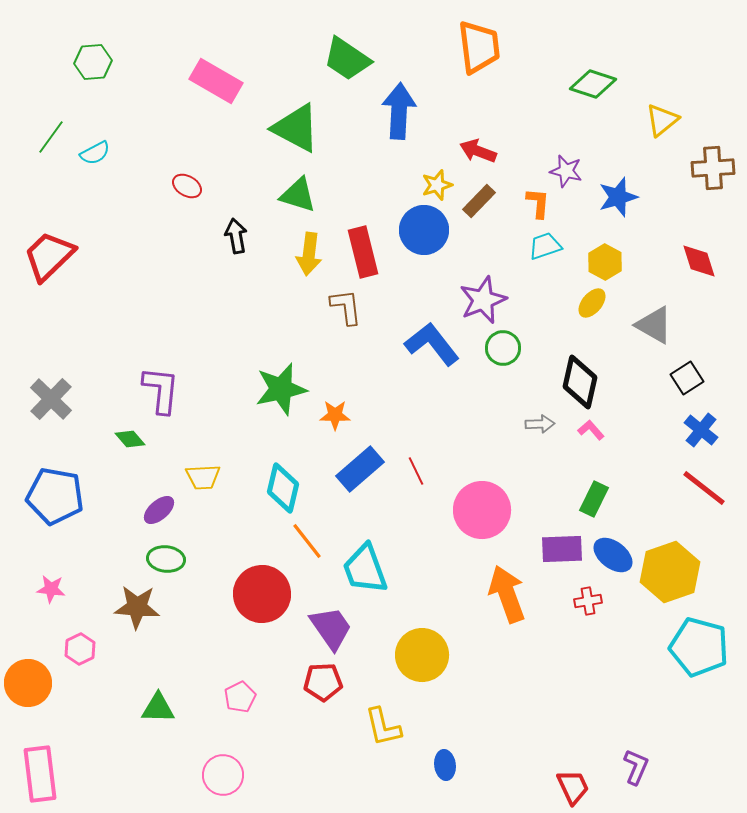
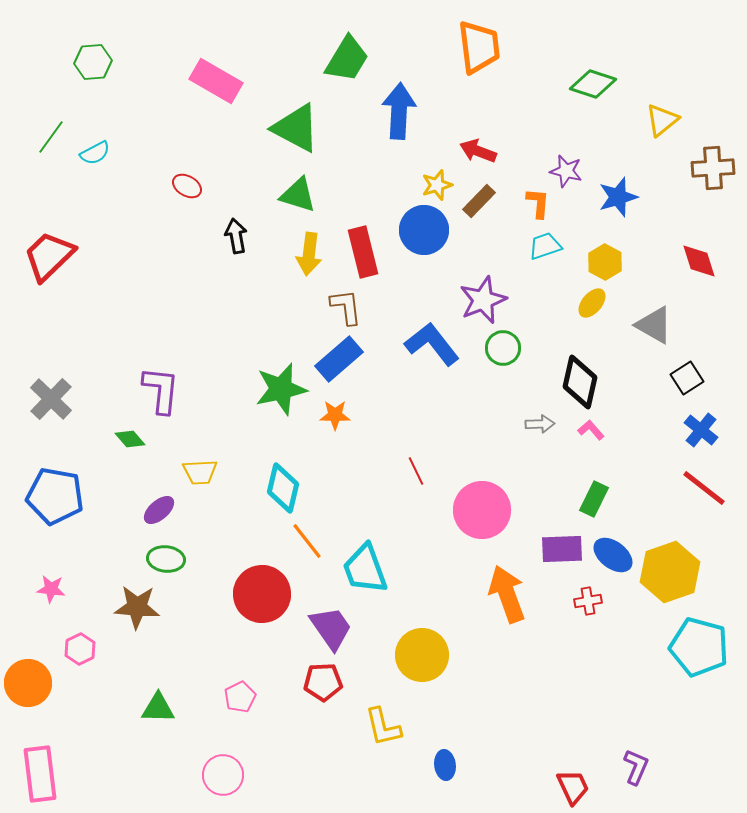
green trapezoid at (347, 59): rotated 93 degrees counterclockwise
blue rectangle at (360, 469): moved 21 px left, 110 px up
yellow trapezoid at (203, 477): moved 3 px left, 5 px up
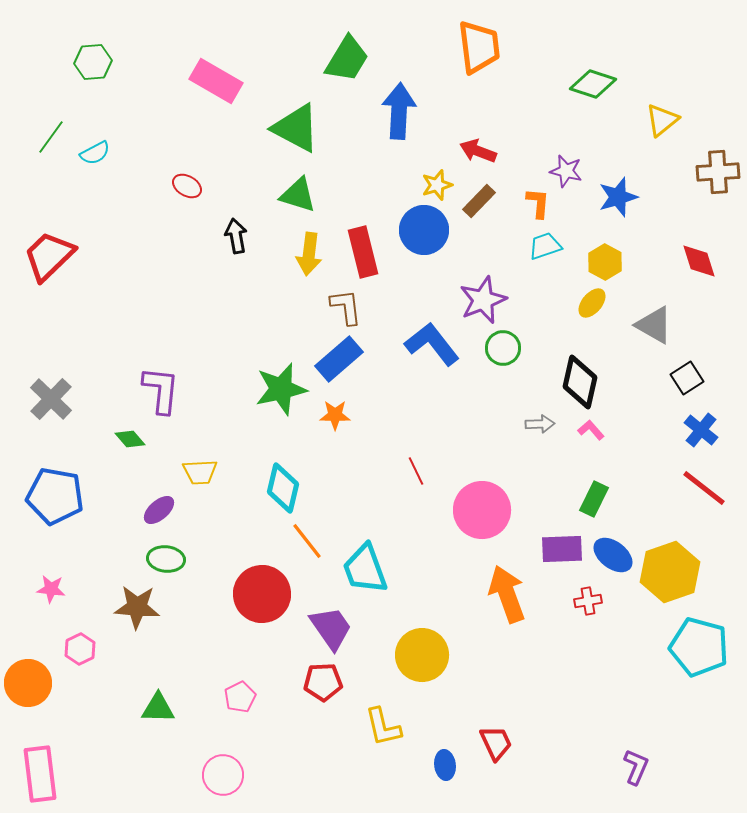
brown cross at (713, 168): moved 5 px right, 4 px down
red trapezoid at (573, 787): moved 77 px left, 44 px up
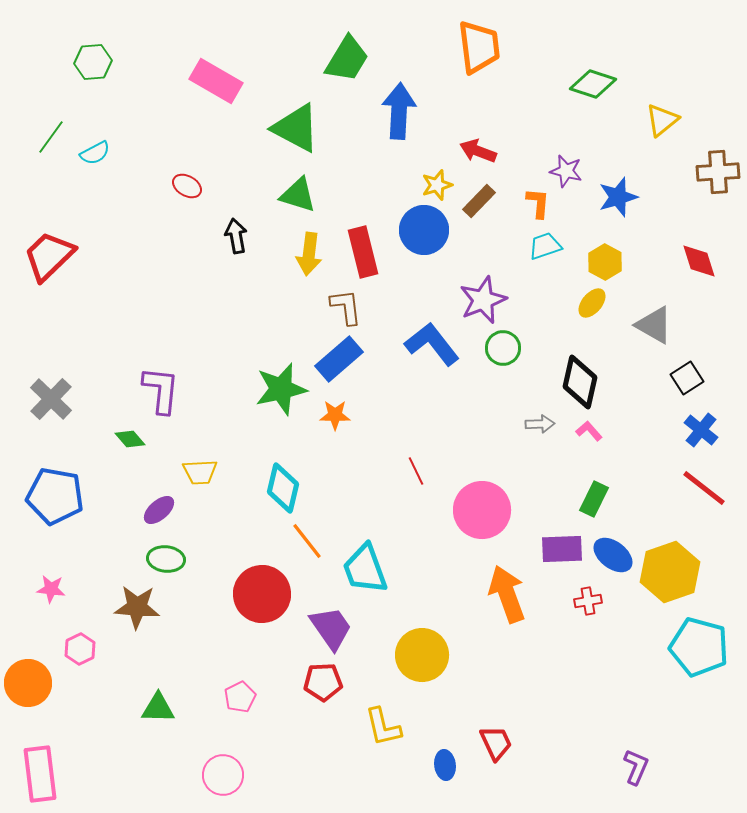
pink L-shape at (591, 430): moved 2 px left, 1 px down
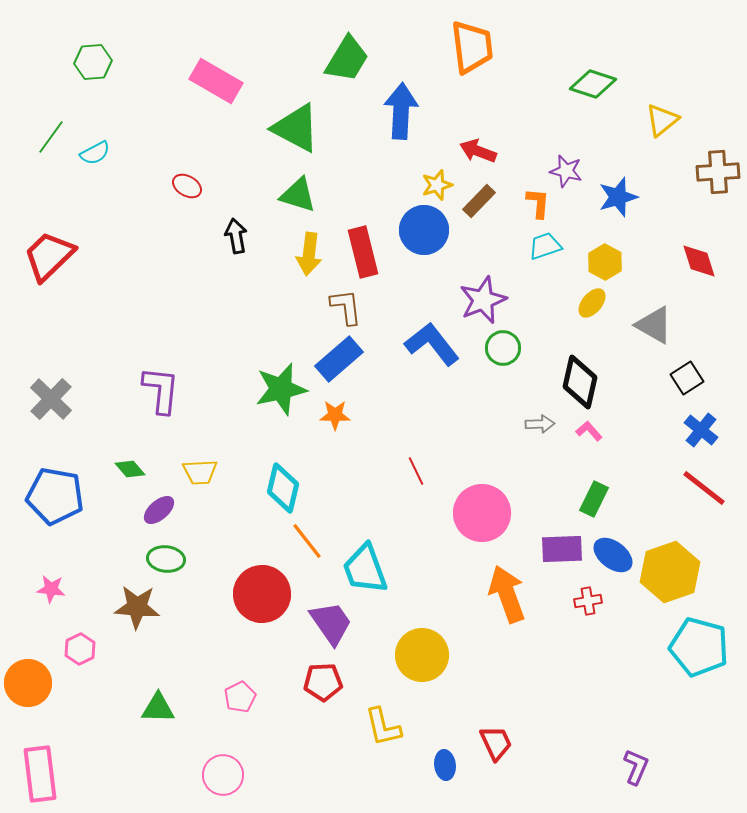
orange trapezoid at (479, 47): moved 7 px left
blue arrow at (399, 111): moved 2 px right
green diamond at (130, 439): moved 30 px down
pink circle at (482, 510): moved 3 px down
purple trapezoid at (331, 628): moved 5 px up
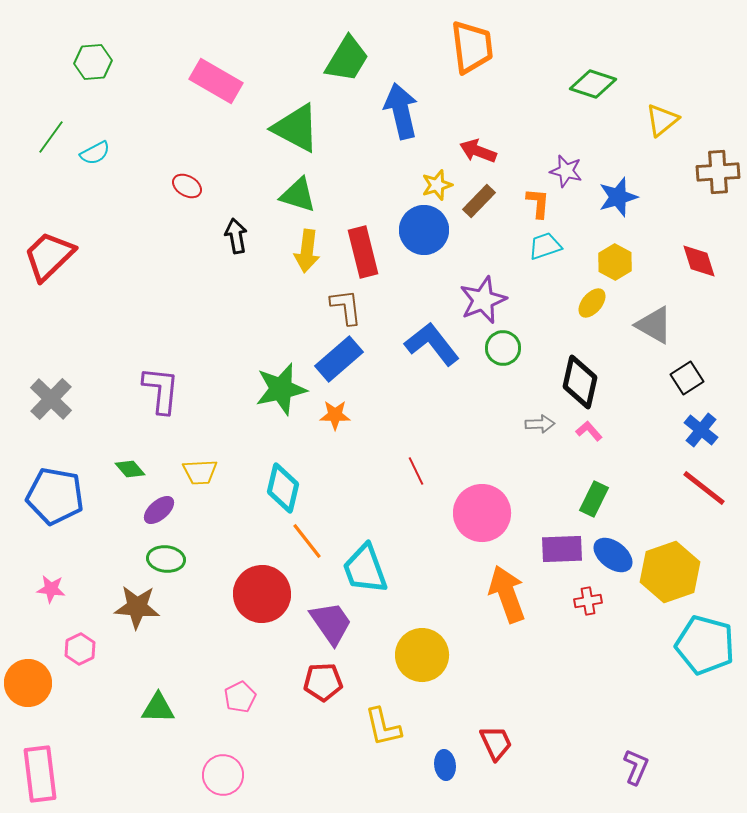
blue arrow at (401, 111): rotated 16 degrees counterclockwise
yellow arrow at (309, 254): moved 2 px left, 3 px up
yellow hexagon at (605, 262): moved 10 px right
cyan pentagon at (699, 647): moved 6 px right, 2 px up
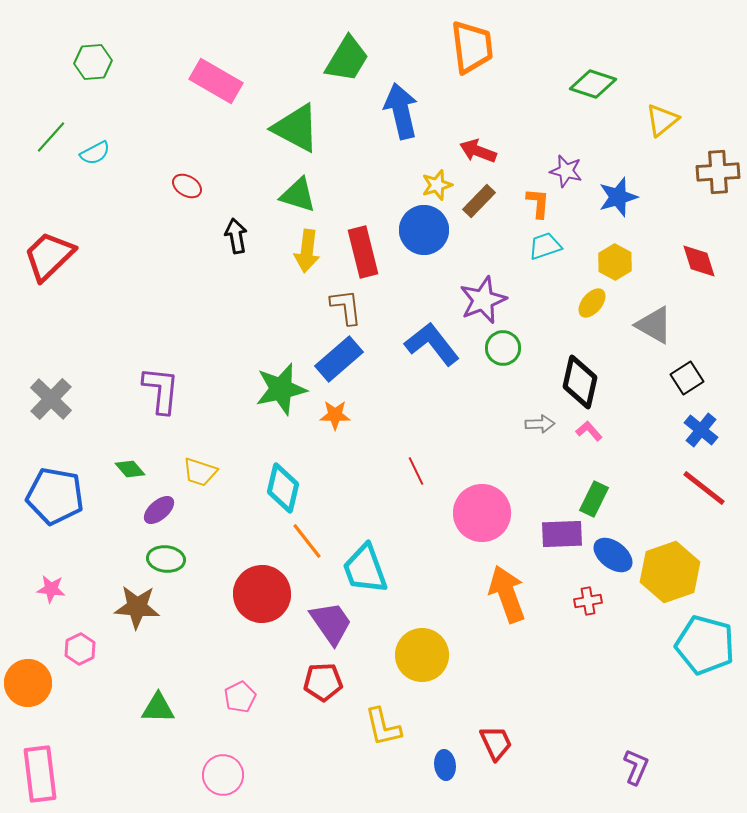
green line at (51, 137): rotated 6 degrees clockwise
yellow trapezoid at (200, 472): rotated 21 degrees clockwise
purple rectangle at (562, 549): moved 15 px up
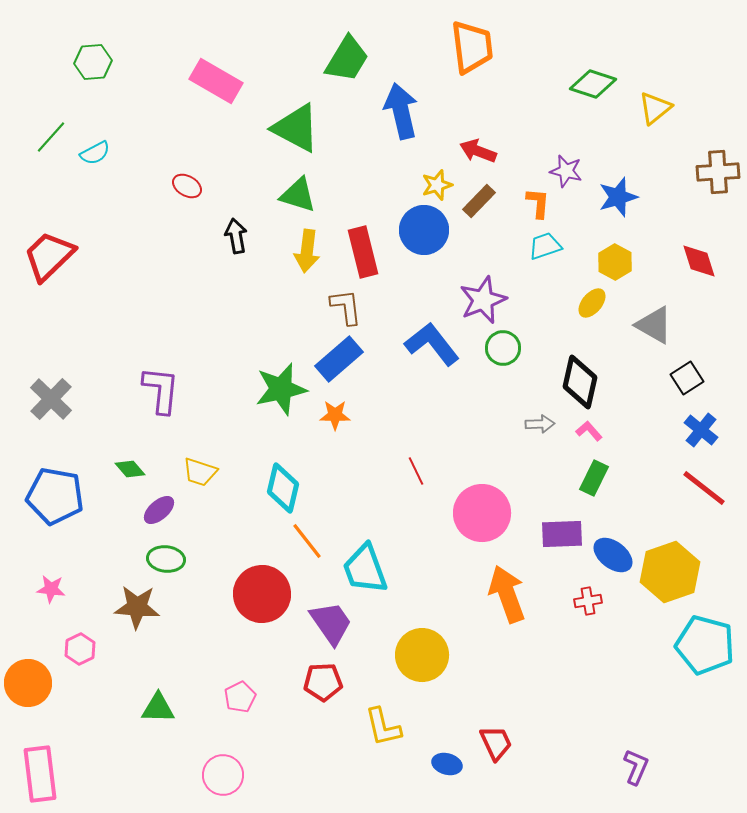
yellow triangle at (662, 120): moved 7 px left, 12 px up
green rectangle at (594, 499): moved 21 px up
blue ellipse at (445, 765): moved 2 px right, 1 px up; rotated 68 degrees counterclockwise
